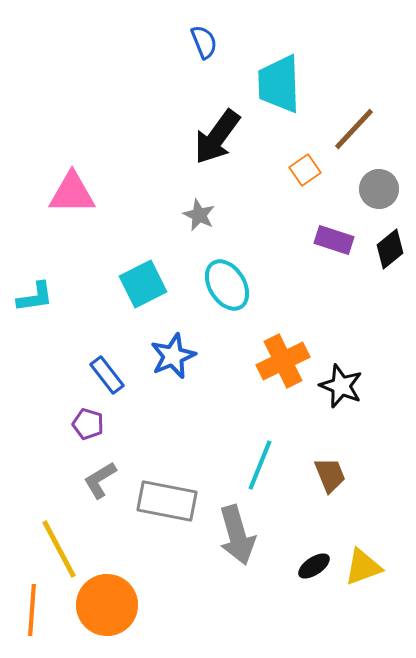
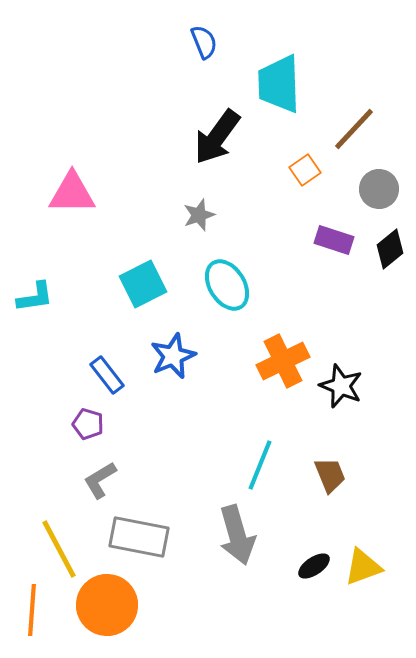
gray star: rotated 28 degrees clockwise
gray rectangle: moved 28 px left, 36 px down
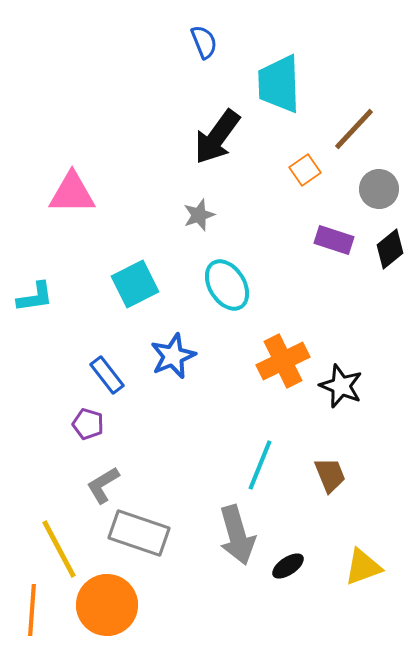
cyan square: moved 8 px left
gray L-shape: moved 3 px right, 5 px down
gray rectangle: moved 4 px up; rotated 8 degrees clockwise
black ellipse: moved 26 px left
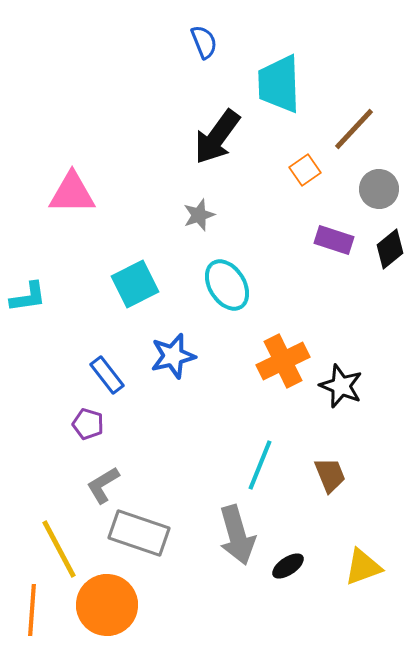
cyan L-shape: moved 7 px left
blue star: rotated 9 degrees clockwise
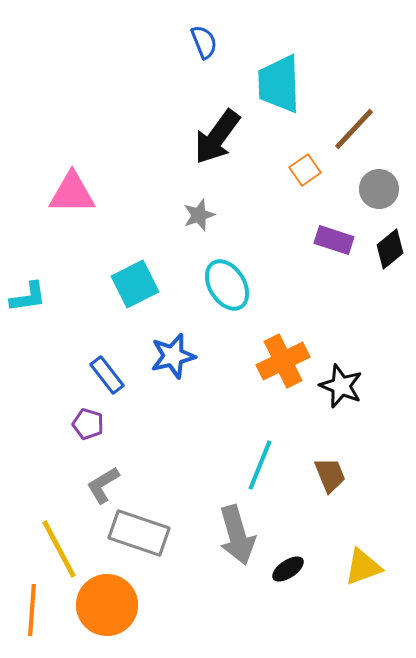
black ellipse: moved 3 px down
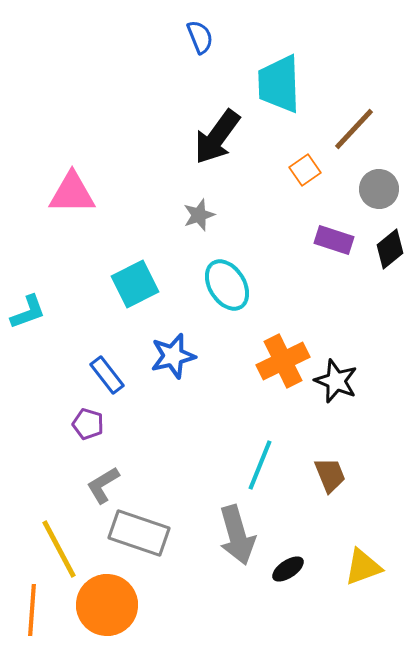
blue semicircle: moved 4 px left, 5 px up
cyan L-shape: moved 15 px down; rotated 12 degrees counterclockwise
black star: moved 5 px left, 5 px up
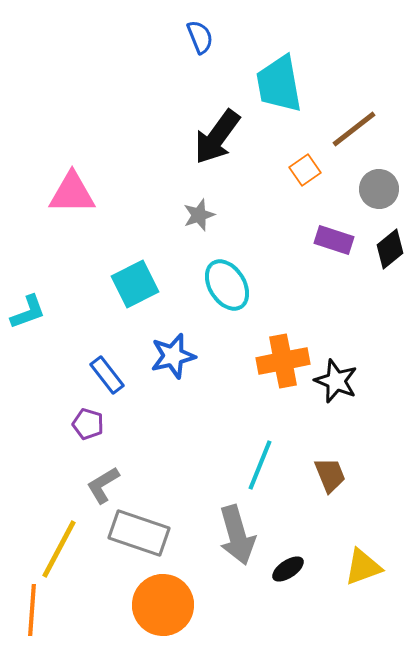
cyan trapezoid: rotated 8 degrees counterclockwise
brown line: rotated 9 degrees clockwise
orange cross: rotated 15 degrees clockwise
yellow line: rotated 56 degrees clockwise
orange circle: moved 56 px right
